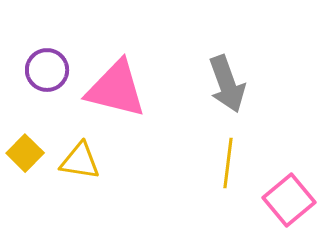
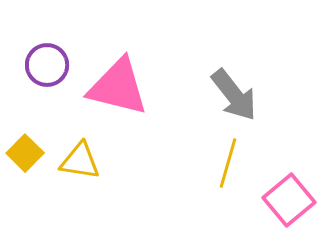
purple circle: moved 5 px up
gray arrow: moved 7 px right, 11 px down; rotated 18 degrees counterclockwise
pink triangle: moved 2 px right, 2 px up
yellow line: rotated 9 degrees clockwise
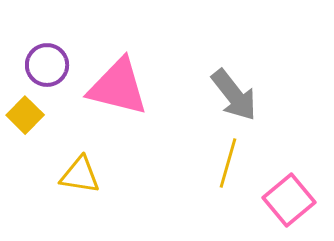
yellow square: moved 38 px up
yellow triangle: moved 14 px down
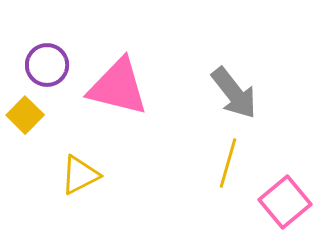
gray arrow: moved 2 px up
yellow triangle: rotated 36 degrees counterclockwise
pink square: moved 4 px left, 2 px down
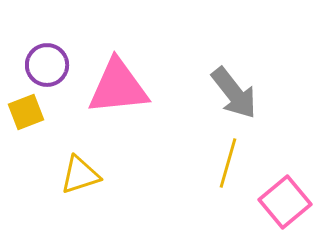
pink triangle: rotated 20 degrees counterclockwise
yellow square: moved 1 px right, 3 px up; rotated 24 degrees clockwise
yellow triangle: rotated 9 degrees clockwise
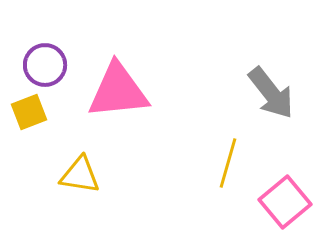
purple circle: moved 2 px left
pink triangle: moved 4 px down
gray arrow: moved 37 px right
yellow square: moved 3 px right
yellow triangle: rotated 27 degrees clockwise
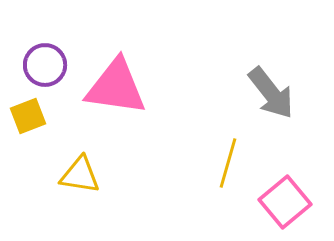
pink triangle: moved 2 px left, 4 px up; rotated 14 degrees clockwise
yellow square: moved 1 px left, 4 px down
